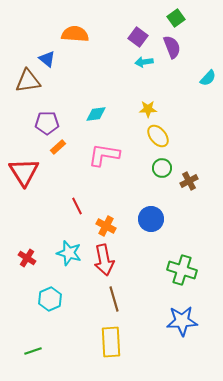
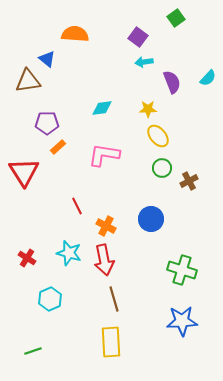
purple semicircle: moved 35 px down
cyan diamond: moved 6 px right, 6 px up
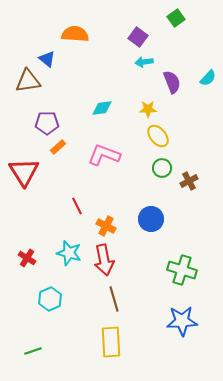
pink L-shape: rotated 12 degrees clockwise
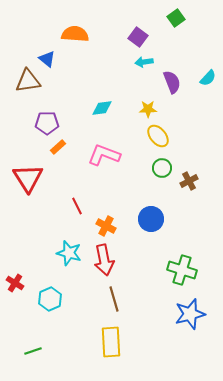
red triangle: moved 4 px right, 6 px down
red cross: moved 12 px left, 25 px down
blue star: moved 8 px right, 7 px up; rotated 12 degrees counterclockwise
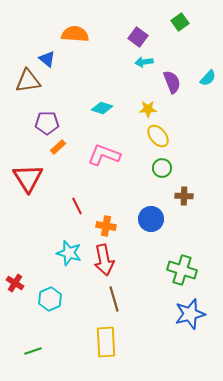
green square: moved 4 px right, 4 px down
cyan diamond: rotated 25 degrees clockwise
brown cross: moved 5 px left, 15 px down; rotated 30 degrees clockwise
orange cross: rotated 18 degrees counterclockwise
yellow rectangle: moved 5 px left
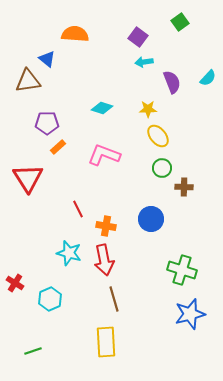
brown cross: moved 9 px up
red line: moved 1 px right, 3 px down
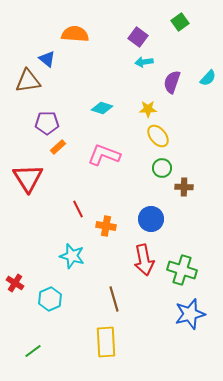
purple semicircle: rotated 140 degrees counterclockwise
cyan star: moved 3 px right, 3 px down
red arrow: moved 40 px right
green line: rotated 18 degrees counterclockwise
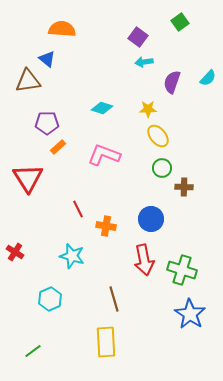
orange semicircle: moved 13 px left, 5 px up
red cross: moved 31 px up
blue star: rotated 24 degrees counterclockwise
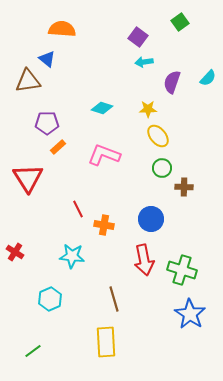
orange cross: moved 2 px left, 1 px up
cyan star: rotated 10 degrees counterclockwise
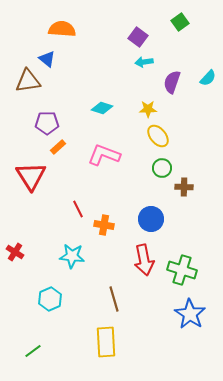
red triangle: moved 3 px right, 2 px up
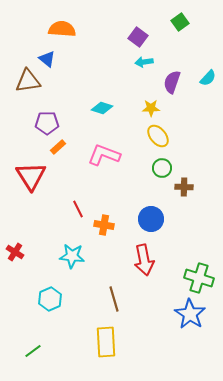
yellow star: moved 3 px right, 1 px up
green cross: moved 17 px right, 8 px down
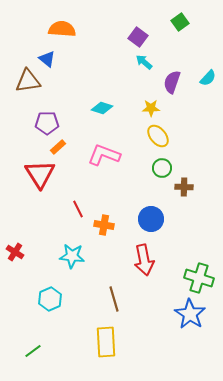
cyan arrow: rotated 48 degrees clockwise
red triangle: moved 9 px right, 2 px up
